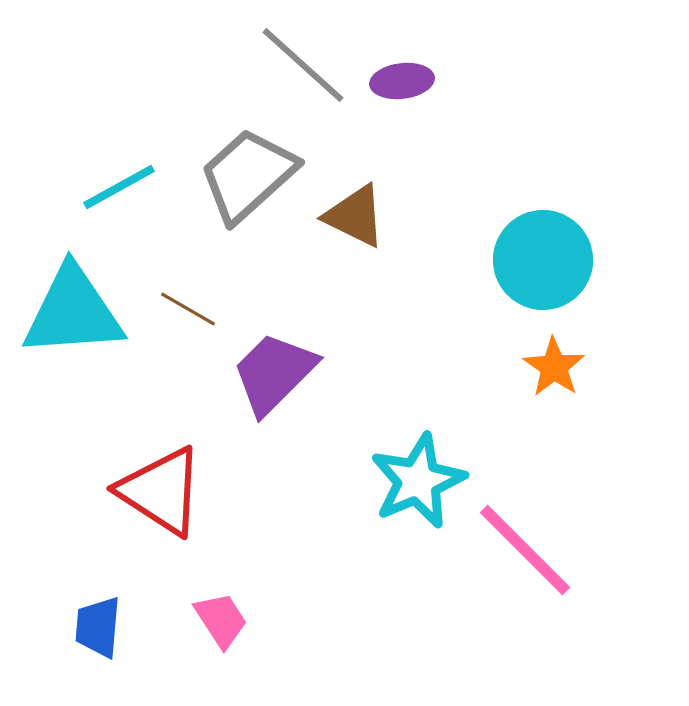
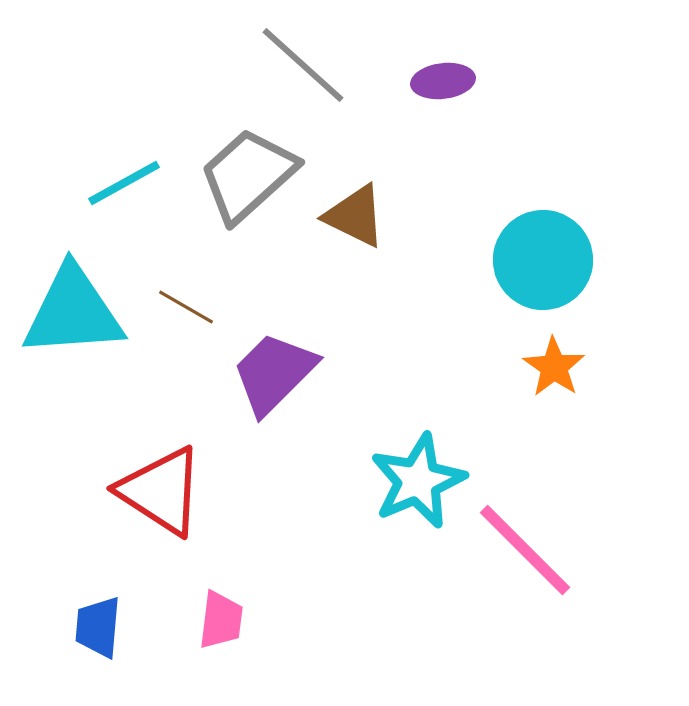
purple ellipse: moved 41 px right
cyan line: moved 5 px right, 4 px up
brown line: moved 2 px left, 2 px up
pink trapezoid: rotated 40 degrees clockwise
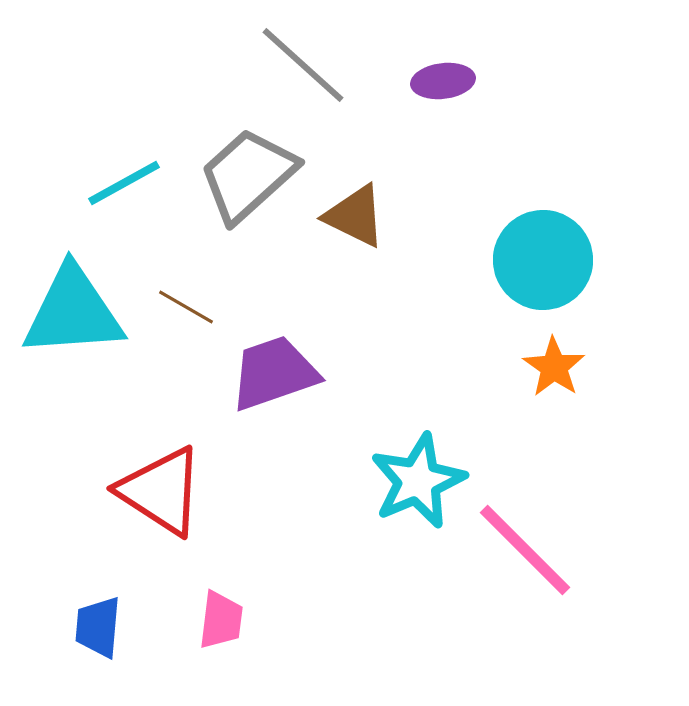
purple trapezoid: rotated 26 degrees clockwise
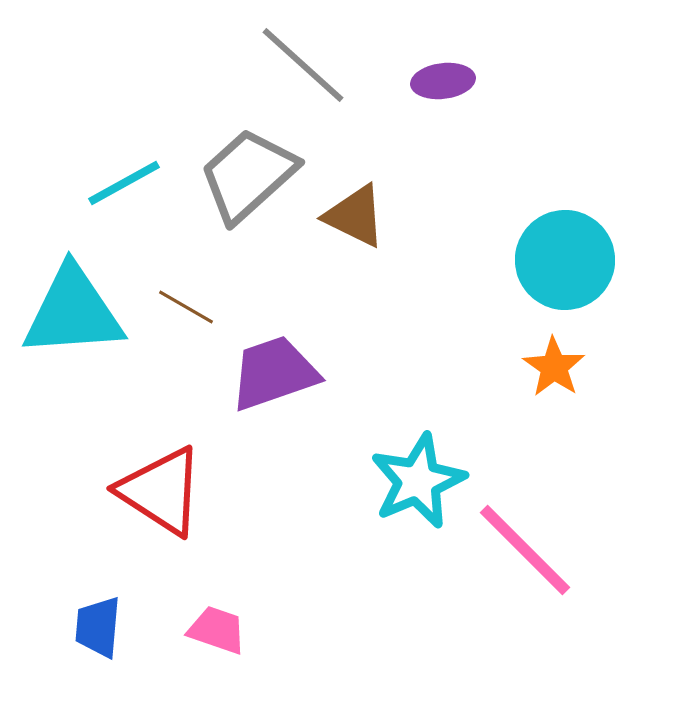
cyan circle: moved 22 px right
pink trapezoid: moved 4 px left, 10 px down; rotated 78 degrees counterclockwise
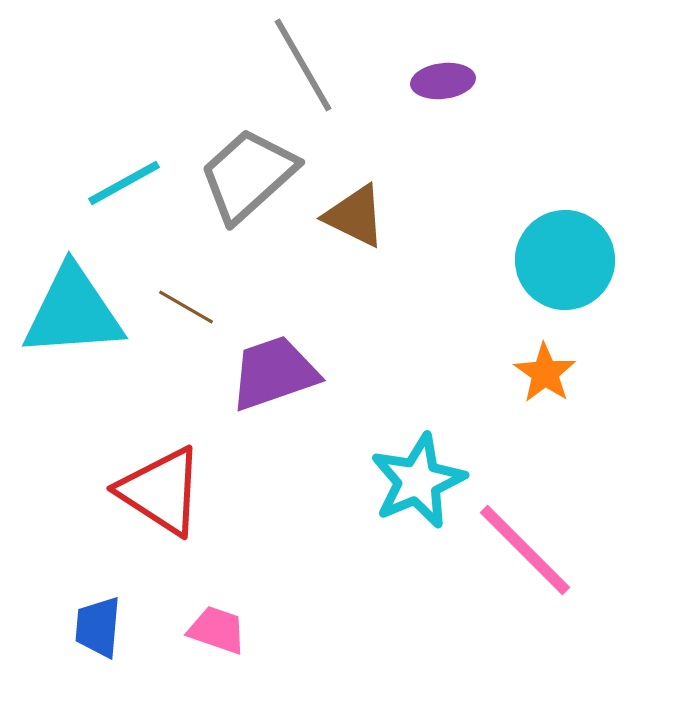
gray line: rotated 18 degrees clockwise
orange star: moved 9 px left, 6 px down
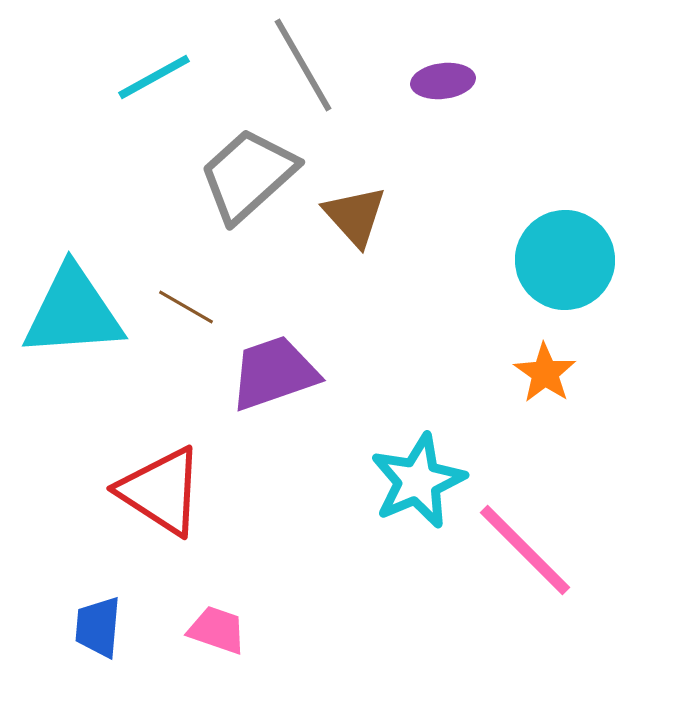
cyan line: moved 30 px right, 106 px up
brown triangle: rotated 22 degrees clockwise
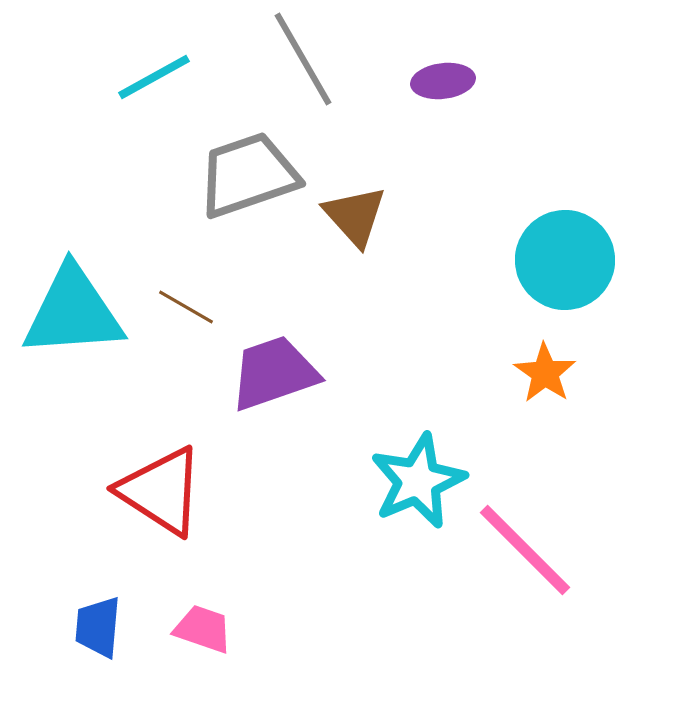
gray line: moved 6 px up
gray trapezoid: rotated 23 degrees clockwise
pink trapezoid: moved 14 px left, 1 px up
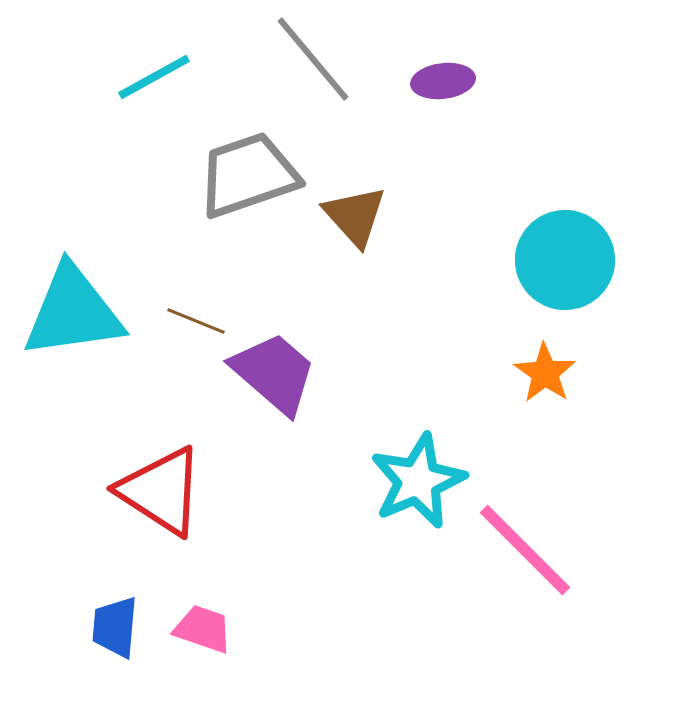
gray line: moved 10 px right; rotated 10 degrees counterclockwise
brown line: moved 10 px right, 14 px down; rotated 8 degrees counterclockwise
cyan triangle: rotated 4 degrees counterclockwise
purple trapezoid: rotated 60 degrees clockwise
blue trapezoid: moved 17 px right
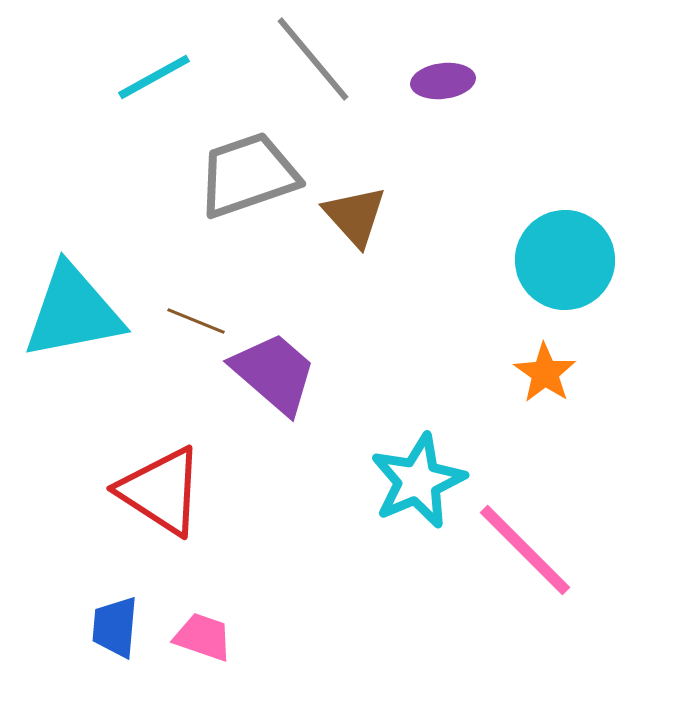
cyan triangle: rotated 3 degrees counterclockwise
pink trapezoid: moved 8 px down
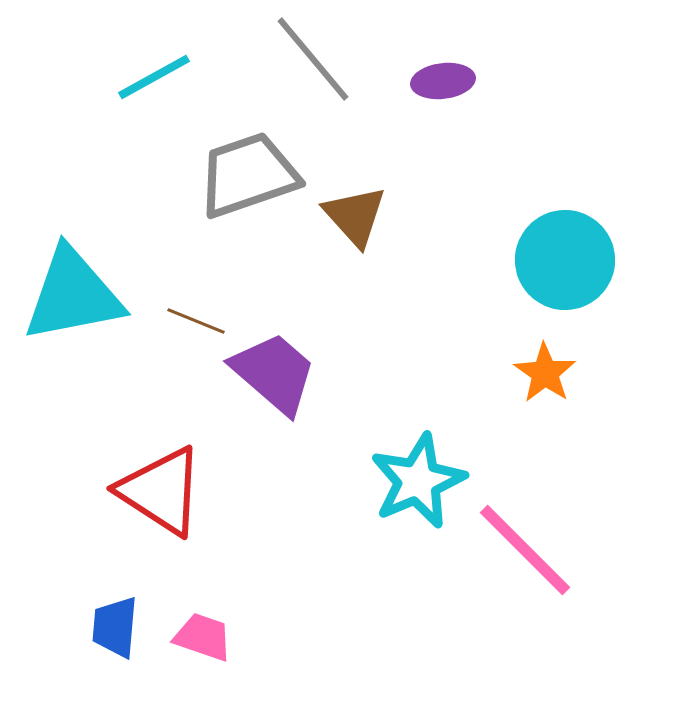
cyan triangle: moved 17 px up
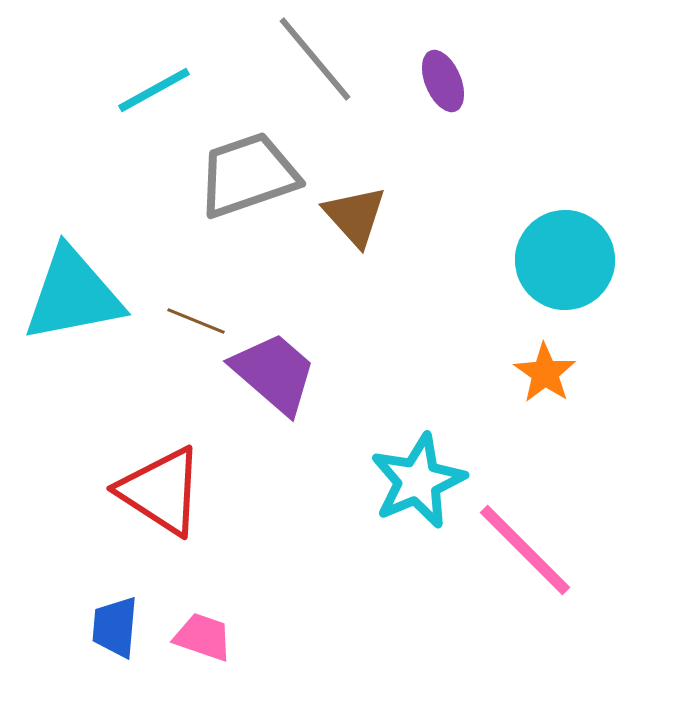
gray line: moved 2 px right
cyan line: moved 13 px down
purple ellipse: rotated 74 degrees clockwise
